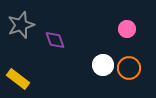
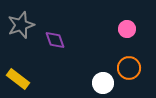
white circle: moved 18 px down
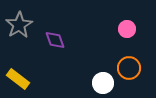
gray star: moved 2 px left; rotated 12 degrees counterclockwise
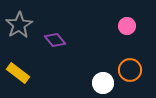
pink circle: moved 3 px up
purple diamond: rotated 20 degrees counterclockwise
orange circle: moved 1 px right, 2 px down
yellow rectangle: moved 6 px up
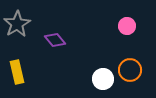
gray star: moved 2 px left, 1 px up
yellow rectangle: moved 1 px left, 1 px up; rotated 40 degrees clockwise
white circle: moved 4 px up
